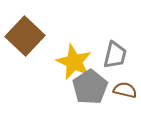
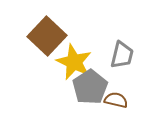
brown square: moved 22 px right
gray trapezoid: moved 7 px right
brown semicircle: moved 9 px left, 10 px down
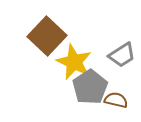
gray trapezoid: rotated 44 degrees clockwise
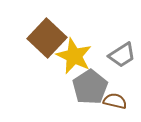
brown square: moved 2 px down
yellow star: moved 6 px up
brown semicircle: moved 1 px left, 1 px down
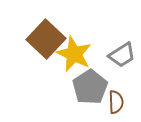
brown square: moved 1 px left, 1 px down
yellow star: moved 2 px up
brown semicircle: moved 1 px right, 1 px down; rotated 75 degrees clockwise
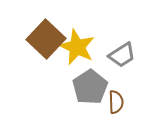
yellow star: moved 3 px right, 7 px up
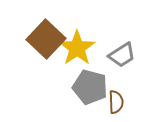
yellow star: moved 1 px down; rotated 12 degrees clockwise
gray pentagon: rotated 24 degrees counterclockwise
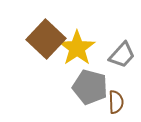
gray trapezoid: rotated 16 degrees counterclockwise
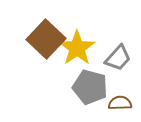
gray trapezoid: moved 4 px left, 3 px down
brown semicircle: moved 4 px right, 1 px down; rotated 90 degrees counterclockwise
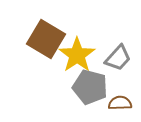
brown square: rotated 12 degrees counterclockwise
yellow star: moved 7 px down
